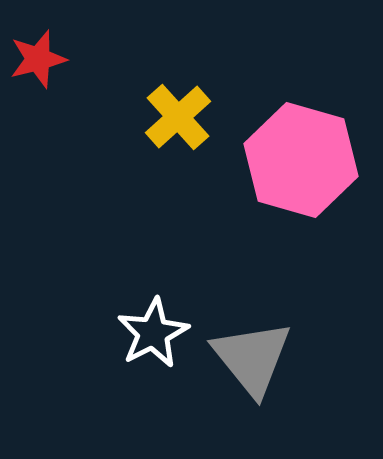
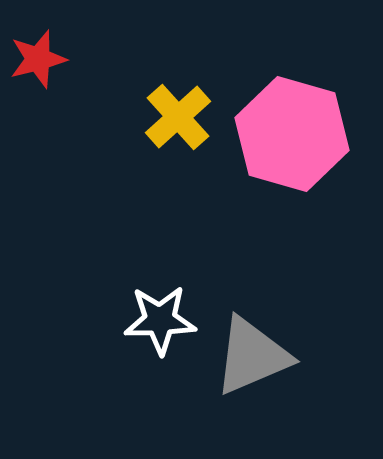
pink hexagon: moved 9 px left, 26 px up
white star: moved 7 px right, 13 px up; rotated 26 degrees clockwise
gray triangle: moved 2 px up; rotated 46 degrees clockwise
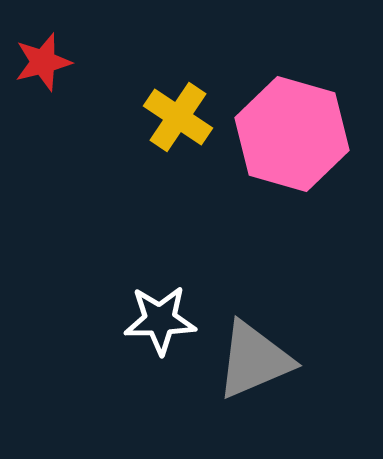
red star: moved 5 px right, 3 px down
yellow cross: rotated 14 degrees counterclockwise
gray triangle: moved 2 px right, 4 px down
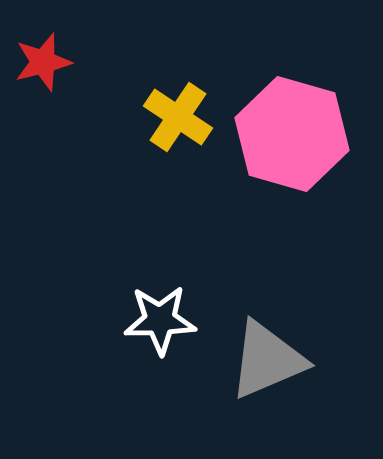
gray triangle: moved 13 px right
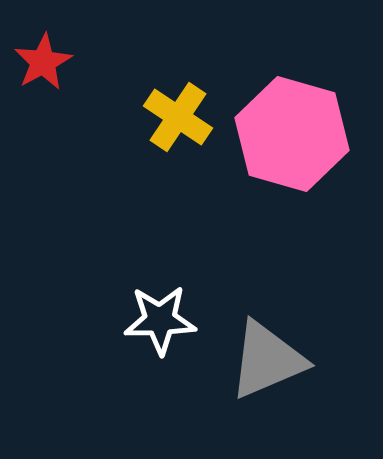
red star: rotated 14 degrees counterclockwise
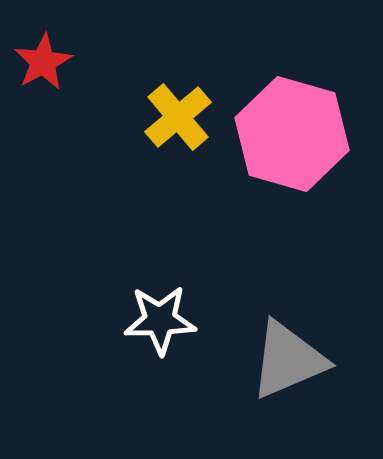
yellow cross: rotated 16 degrees clockwise
gray triangle: moved 21 px right
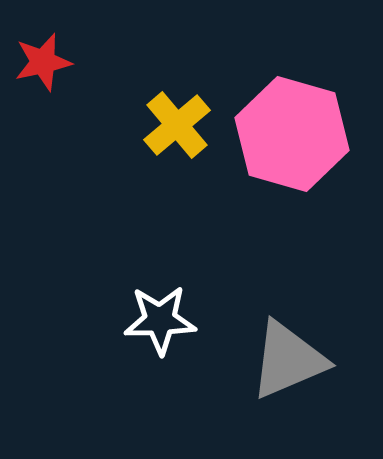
red star: rotated 16 degrees clockwise
yellow cross: moved 1 px left, 8 px down
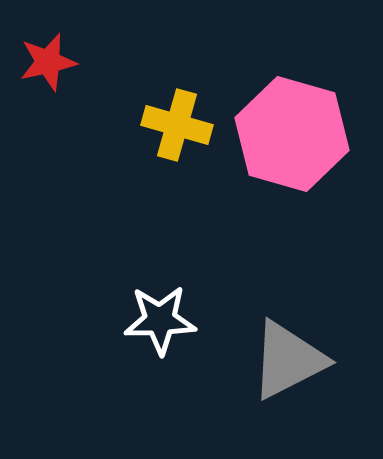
red star: moved 5 px right
yellow cross: rotated 34 degrees counterclockwise
gray triangle: rotated 4 degrees counterclockwise
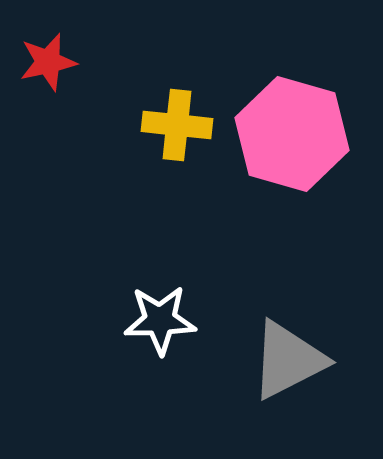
yellow cross: rotated 10 degrees counterclockwise
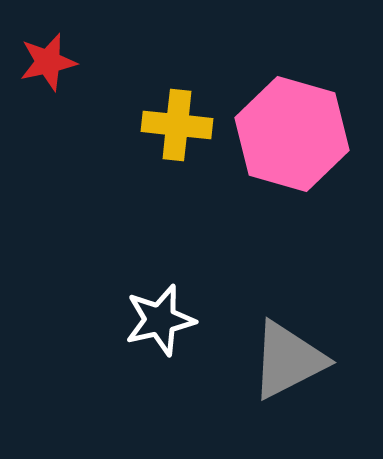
white star: rotated 12 degrees counterclockwise
